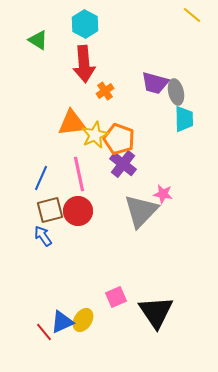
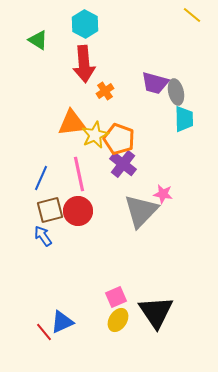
yellow ellipse: moved 35 px right
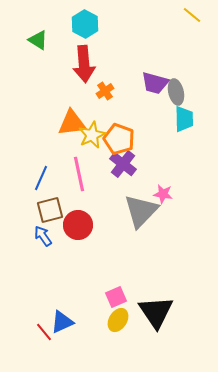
yellow star: moved 3 px left
red circle: moved 14 px down
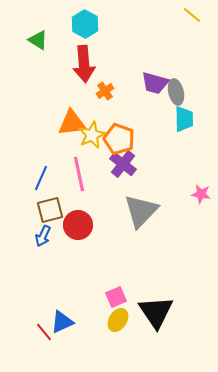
pink star: moved 38 px right
blue arrow: rotated 120 degrees counterclockwise
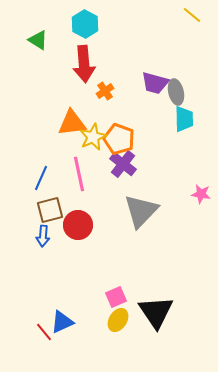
yellow star: moved 1 px right, 2 px down
blue arrow: rotated 20 degrees counterclockwise
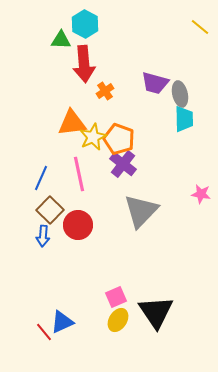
yellow line: moved 8 px right, 12 px down
green triangle: moved 23 px right; rotated 30 degrees counterclockwise
gray ellipse: moved 4 px right, 2 px down
brown square: rotated 32 degrees counterclockwise
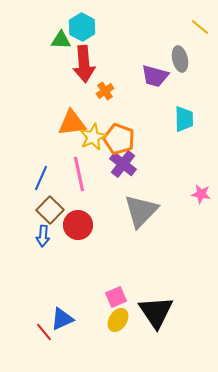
cyan hexagon: moved 3 px left, 3 px down
purple trapezoid: moved 7 px up
gray ellipse: moved 35 px up
blue triangle: moved 3 px up
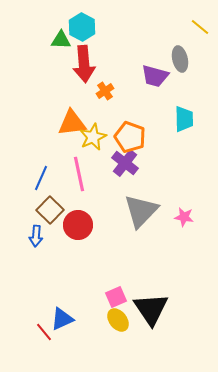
orange pentagon: moved 11 px right, 2 px up
purple cross: moved 2 px right, 1 px up
pink star: moved 17 px left, 23 px down
blue arrow: moved 7 px left
black triangle: moved 5 px left, 3 px up
yellow ellipse: rotated 70 degrees counterclockwise
